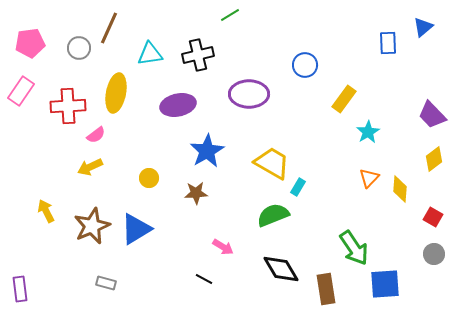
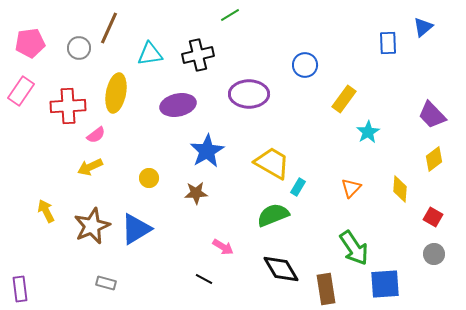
orange triangle at (369, 178): moved 18 px left, 10 px down
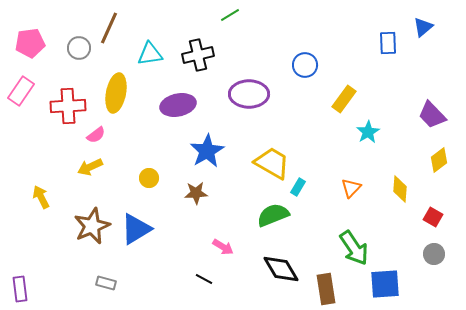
yellow diamond at (434, 159): moved 5 px right, 1 px down
yellow arrow at (46, 211): moved 5 px left, 14 px up
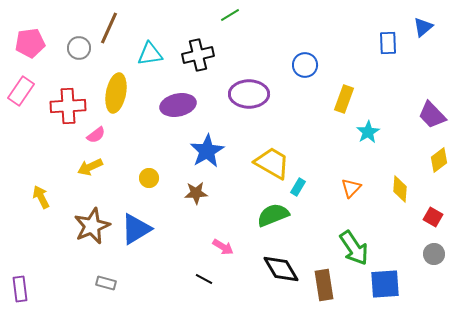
yellow rectangle at (344, 99): rotated 16 degrees counterclockwise
brown rectangle at (326, 289): moved 2 px left, 4 px up
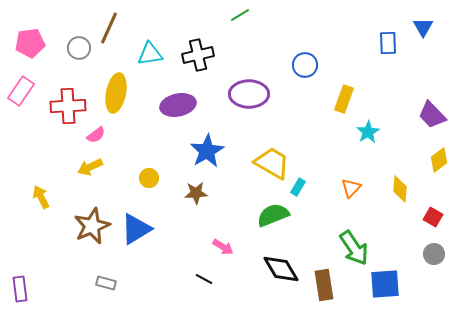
green line at (230, 15): moved 10 px right
blue triangle at (423, 27): rotated 20 degrees counterclockwise
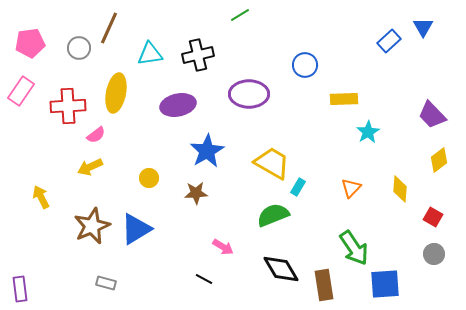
blue rectangle at (388, 43): moved 1 px right, 2 px up; rotated 50 degrees clockwise
yellow rectangle at (344, 99): rotated 68 degrees clockwise
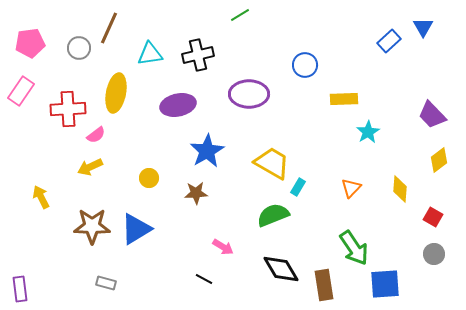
red cross at (68, 106): moved 3 px down
brown star at (92, 226): rotated 24 degrees clockwise
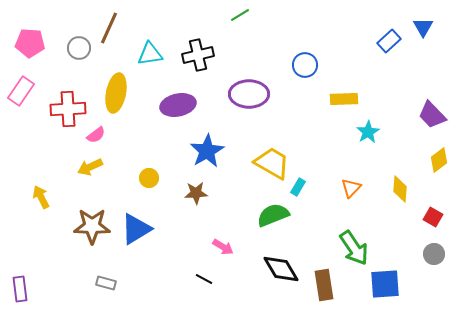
pink pentagon at (30, 43): rotated 12 degrees clockwise
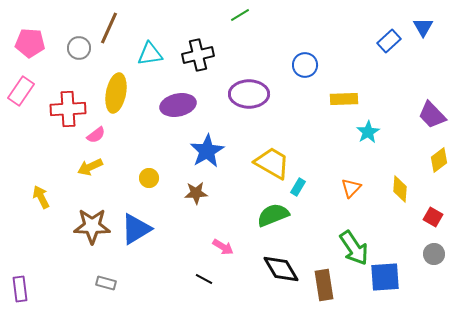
blue square at (385, 284): moved 7 px up
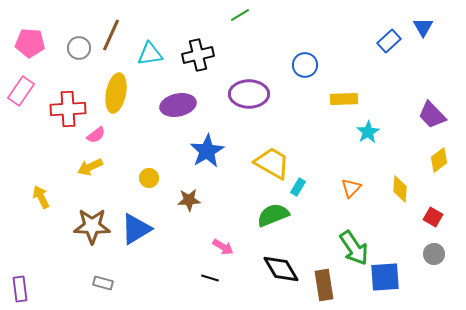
brown line at (109, 28): moved 2 px right, 7 px down
brown star at (196, 193): moved 7 px left, 7 px down
black line at (204, 279): moved 6 px right, 1 px up; rotated 12 degrees counterclockwise
gray rectangle at (106, 283): moved 3 px left
